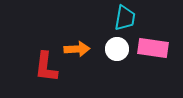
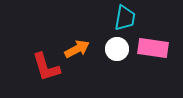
orange arrow: rotated 25 degrees counterclockwise
red L-shape: rotated 24 degrees counterclockwise
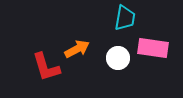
white circle: moved 1 px right, 9 px down
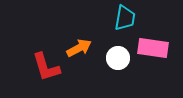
orange arrow: moved 2 px right, 1 px up
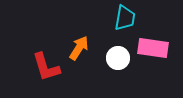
orange arrow: rotated 30 degrees counterclockwise
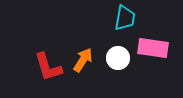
orange arrow: moved 4 px right, 12 px down
red L-shape: moved 2 px right
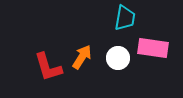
orange arrow: moved 1 px left, 3 px up
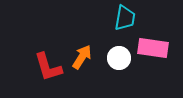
white circle: moved 1 px right
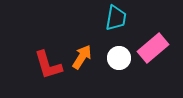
cyan trapezoid: moved 9 px left
pink rectangle: rotated 48 degrees counterclockwise
red L-shape: moved 2 px up
